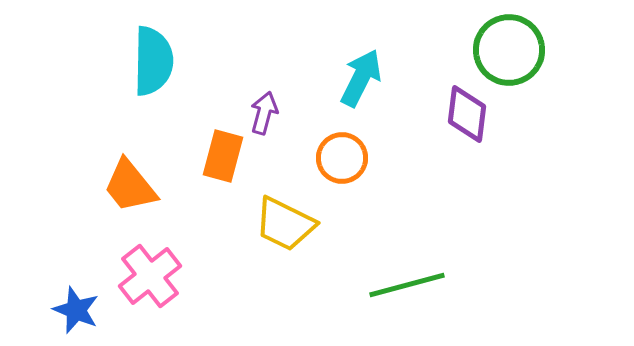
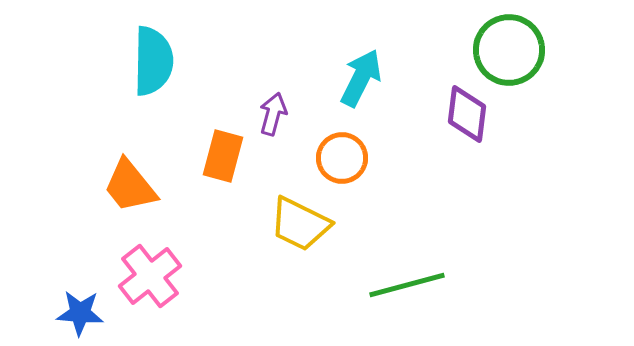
purple arrow: moved 9 px right, 1 px down
yellow trapezoid: moved 15 px right
blue star: moved 4 px right, 3 px down; rotated 18 degrees counterclockwise
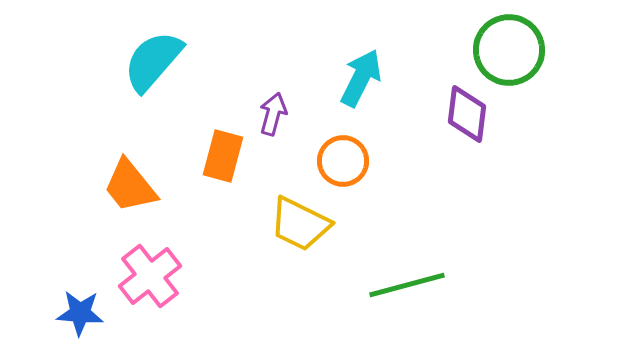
cyan semicircle: rotated 140 degrees counterclockwise
orange circle: moved 1 px right, 3 px down
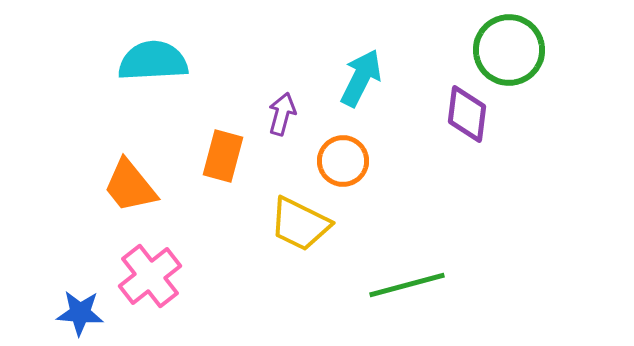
cyan semicircle: rotated 46 degrees clockwise
purple arrow: moved 9 px right
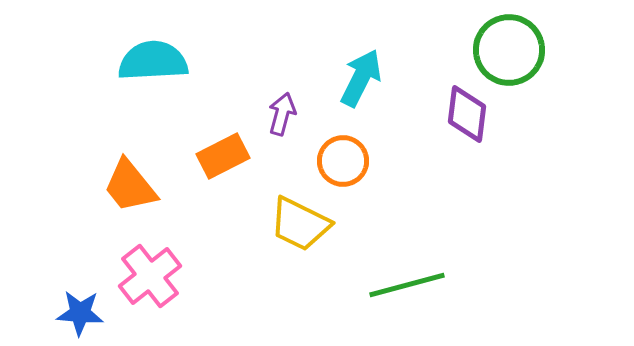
orange rectangle: rotated 48 degrees clockwise
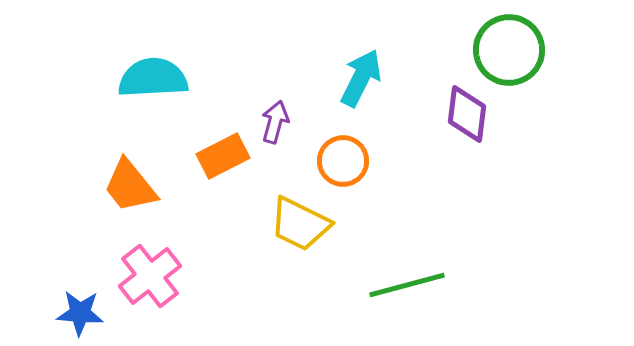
cyan semicircle: moved 17 px down
purple arrow: moved 7 px left, 8 px down
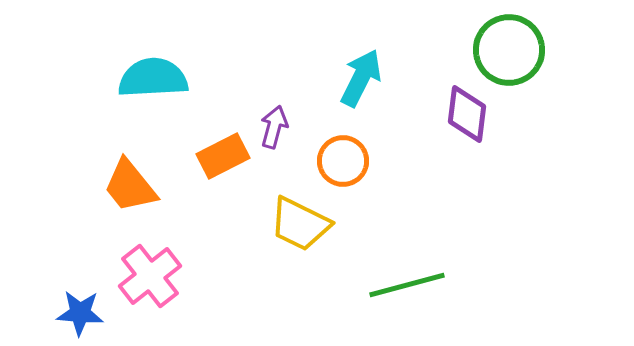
purple arrow: moved 1 px left, 5 px down
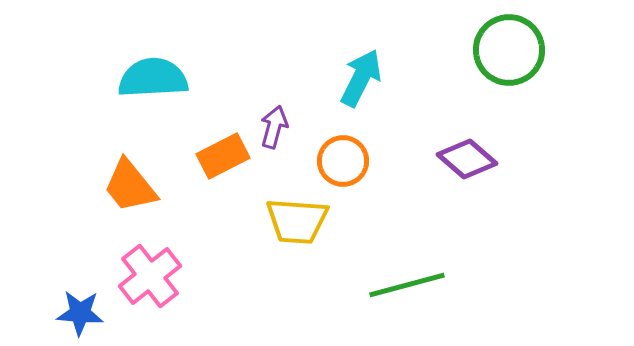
purple diamond: moved 45 px down; rotated 56 degrees counterclockwise
yellow trapezoid: moved 3 px left, 3 px up; rotated 22 degrees counterclockwise
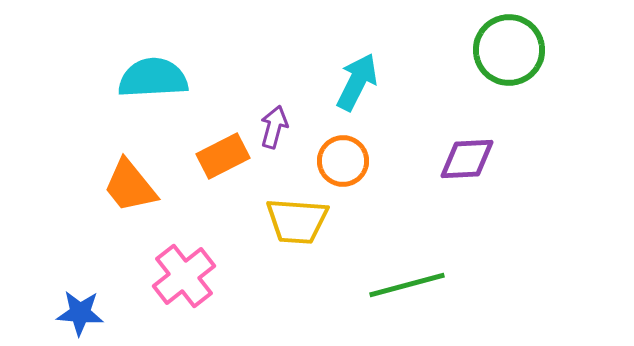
cyan arrow: moved 4 px left, 4 px down
purple diamond: rotated 44 degrees counterclockwise
pink cross: moved 34 px right
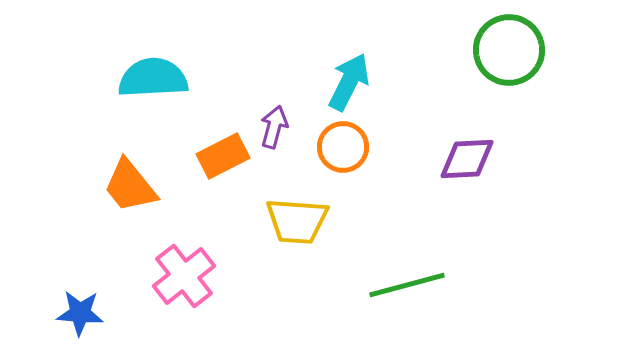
cyan arrow: moved 8 px left
orange circle: moved 14 px up
